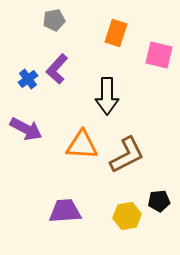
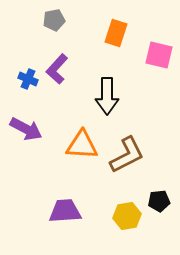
blue cross: rotated 30 degrees counterclockwise
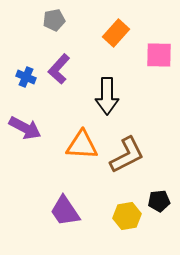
orange rectangle: rotated 24 degrees clockwise
pink square: rotated 12 degrees counterclockwise
purple L-shape: moved 2 px right
blue cross: moved 2 px left, 2 px up
purple arrow: moved 1 px left, 1 px up
purple trapezoid: rotated 120 degrees counterclockwise
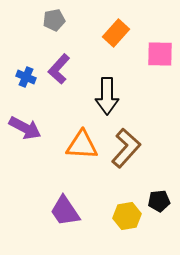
pink square: moved 1 px right, 1 px up
brown L-shape: moved 1 px left, 7 px up; rotated 21 degrees counterclockwise
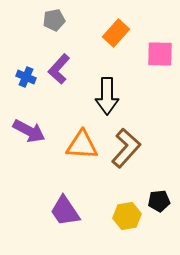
purple arrow: moved 4 px right, 3 px down
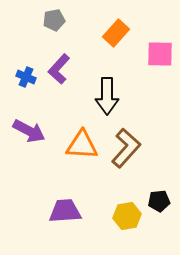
purple trapezoid: rotated 120 degrees clockwise
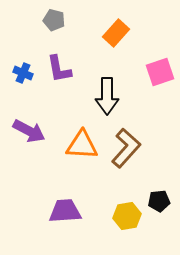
gray pentagon: rotated 25 degrees clockwise
pink square: moved 18 px down; rotated 20 degrees counterclockwise
purple L-shape: rotated 52 degrees counterclockwise
blue cross: moved 3 px left, 4 px up
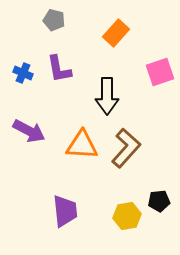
purple trapezoid: rotated 88 degrees clockwise
